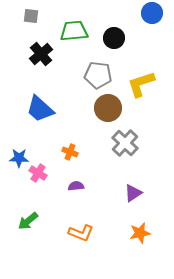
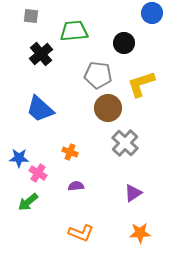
black circle: moved 10 px right, 5 px down
green arrow: moved 19 px up
orange star: rotated 10 degrees clockwise
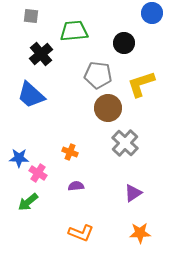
blue trapezoid: moved 9 px left, 14 px up
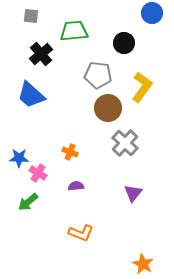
yellow L-shape: moved 1 px right, 3 px down; rotated 144 degrees clockwise
purple triangle: rotated 18 degrees counterclockwise
orange star: moved 3 px right, 31 px down; rotated 30 degrees clockwise
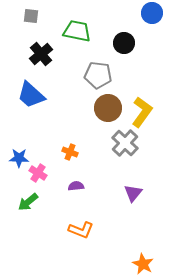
green trapezoid: moved 3 px right; rotated 16 degrees clockwise
yellow L-shape: moved 25 px down
orange L-shape: moved 3 px up
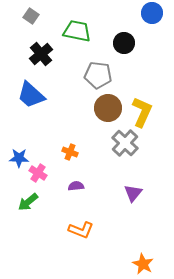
gray square: rotated 28 degrees clockwise
yellow L-shape: rotated 12 degrees counterclockwise
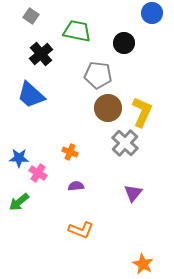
green arrow: moved 9 px left
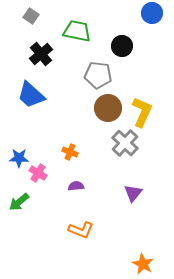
black circle: moved 2 px left, 3 px down
